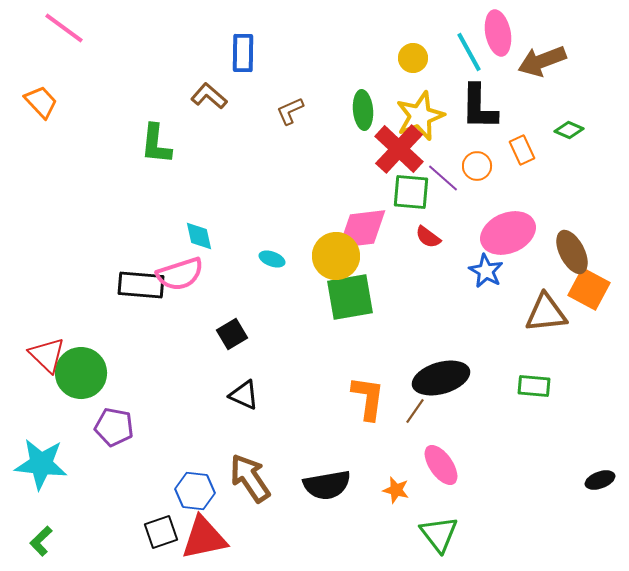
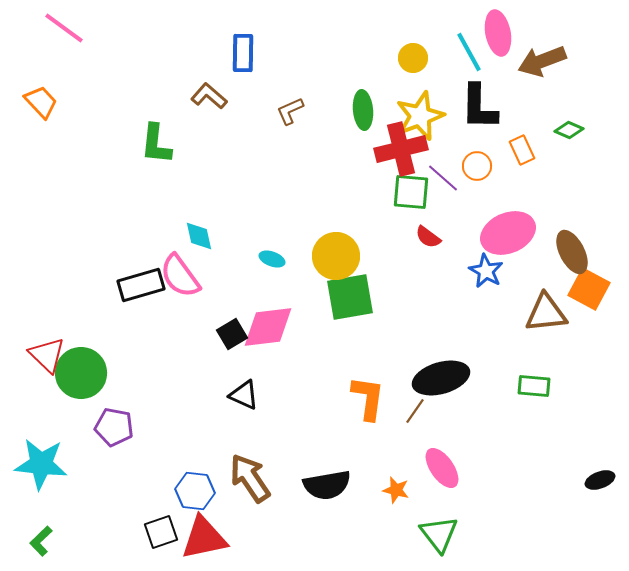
red cross at (399, 149): moved 2 px right; rotated 33 degrees clockwise
pink diamond at (362, 229): moved 94 px left, 98 px down
pink semicircle at (180, 274): moved 2 px down; rotated 72 degrees clockwise
black rectangle at (141, 285): rotated 21 degrees counterclockwise
pink ellipse at (441, 465): moved 1 px right, 3 px down
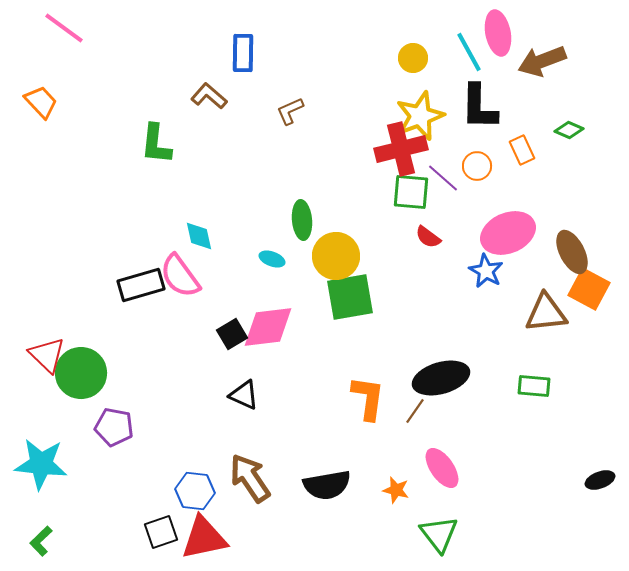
green ellipse at (363, 110): moved 61 px left, 110 px down
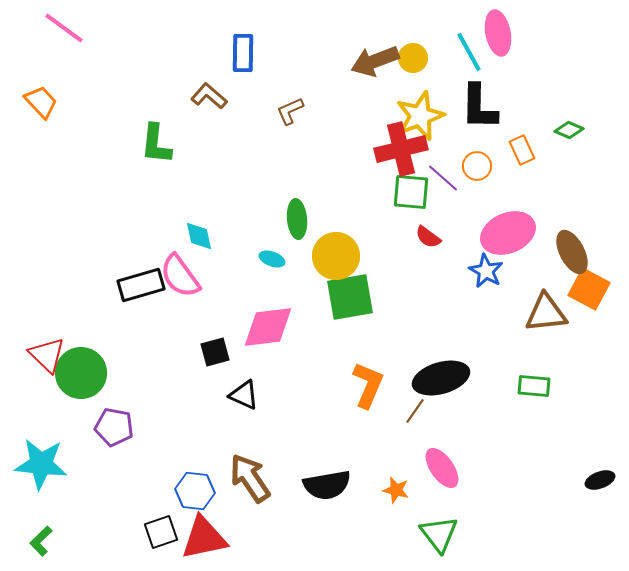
brown arrow at (542, 61): moved 167 px left
green ellipse at (302, 220): moved 5 px left, 1 px up
black square at (232, 334): moved 17 px left, 18 px down; rotated 16 degrees clockwise
orange L-shape at (368, 398): moved 13 px up; rotated 15 degrees clockwise
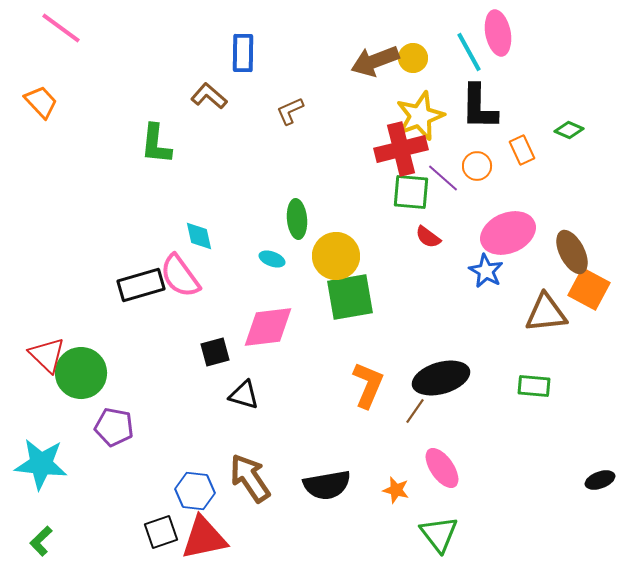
pink line at (64, 28): moved 3 px left
black triangle at (244, 395): rotated 8 degrees counterclockwise
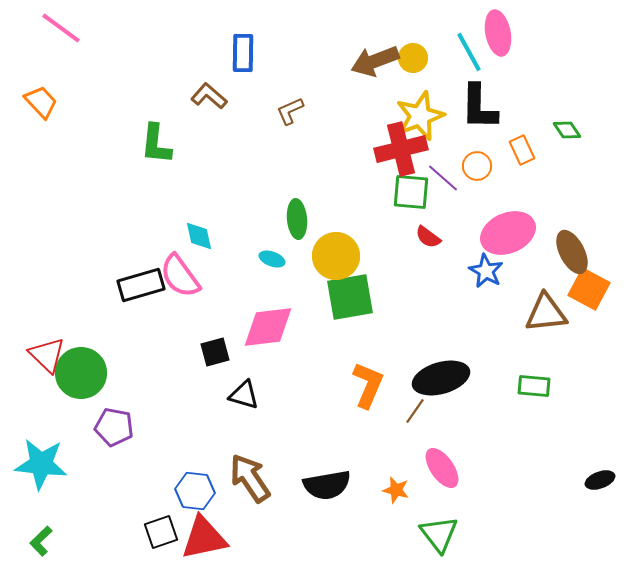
green diamond at (569, 130): moved 2 px left; rotated 32 degrees clockwise
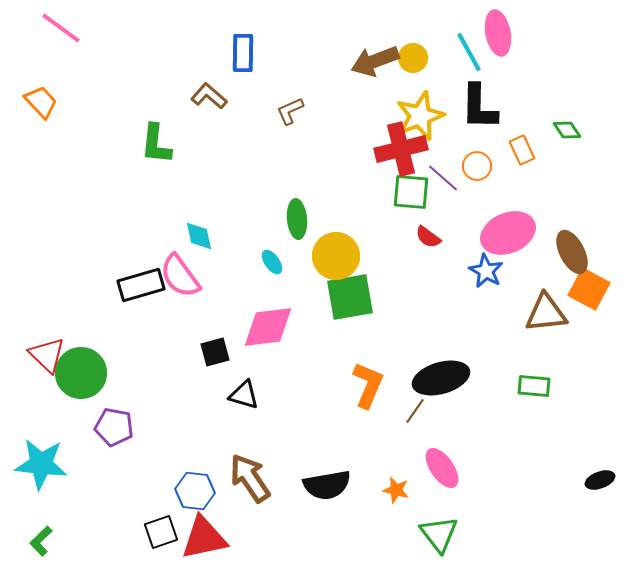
cyan ellipse at (272, 259): moved 3 px down; rotated 35 degrees clockwise
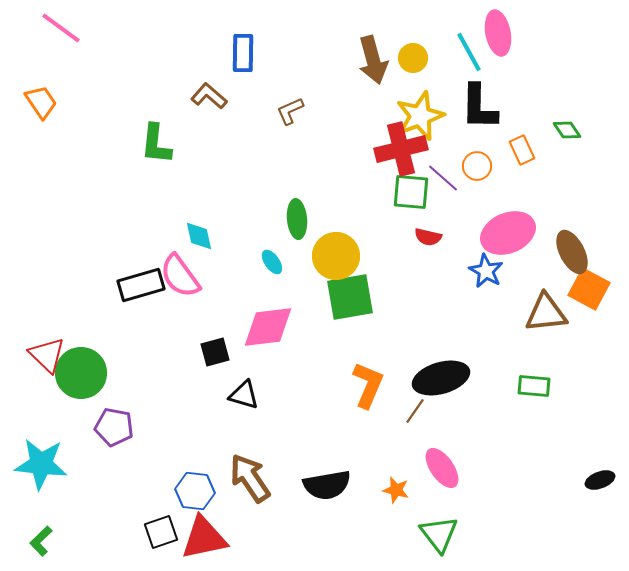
brown arrow at (375, 61): moved 2 px left, 1 px up; rotated 84 degrees counterclockwise
orange trapezoid at (41, 102): rotated 9 degrees clockwise
red semicircle at (428, 237): rotated 24 degrees counterclockwise
